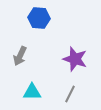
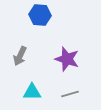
blue hexagon: moved 1 px right, 3 px up
purple star: moved 8 px left
gray line: rotated 48 degrees clockwise
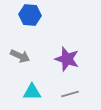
blue hexagon: moved 10 px left
gray arrow: rotated 90 degrees counterclockwise
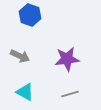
blue hexagon: rotated 15 degrees clockwise
purple star: rotated 25 degrees counterclockwise
cyan triangle: moved 7 px left; rotated 30 degrees clockwise
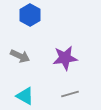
blue hexagon: rotated 10 degrees clockwise
purple star: moved 2 px left, 1 px up
cyan triangle: moved 4 px down
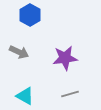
gray arrow: moved 1 px left, 4 px up
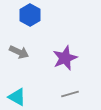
purple star: rotated 15 degrees counterclockwise
cyan triangle: moved 8 px left, 1 px down
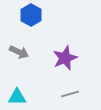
blue hexagon: moved 1 px right
cyan triangle: rotated 30 degrees counterclockwise
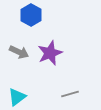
purple star: moved 15 px left, 5 px up
cyan triangle: rotated 36 degrees counterclockwise
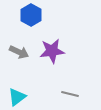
purple star: moved 2 px right, 2 px up; rotated 15 degrees clockwise
gray line: rotated 30 degrees clockwise
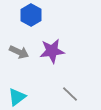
gray line: rotated 30 degrees clockwise
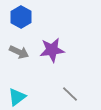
blue hexagon: moved 10 px left, 2 px down
purple star: moved 1 px up
